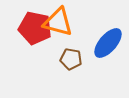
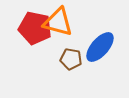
blue ellipse: moved 8 px left, 4 px down
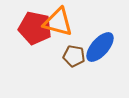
brown pentagon: moved 3 px right, 3 px up
